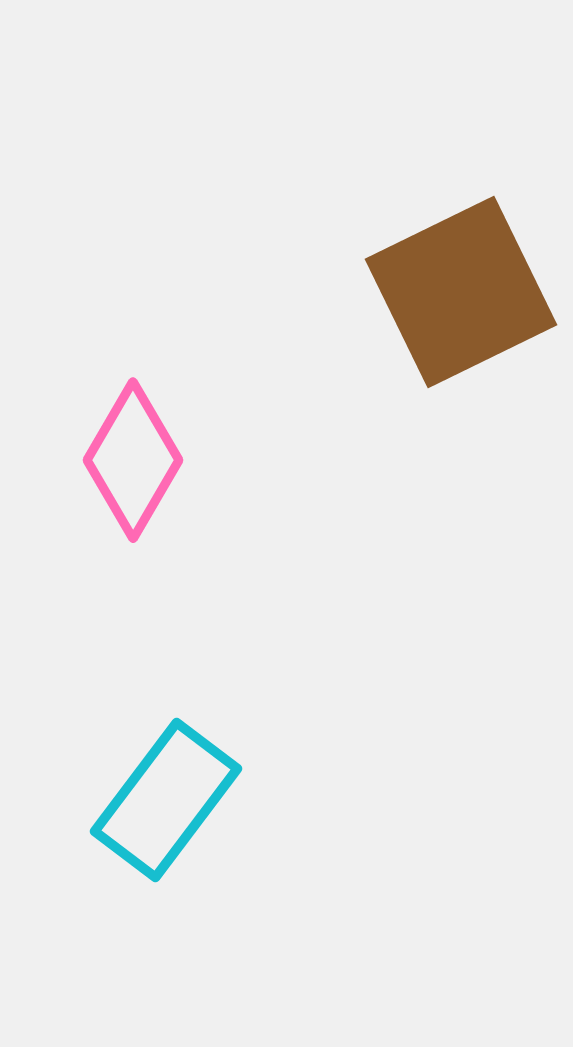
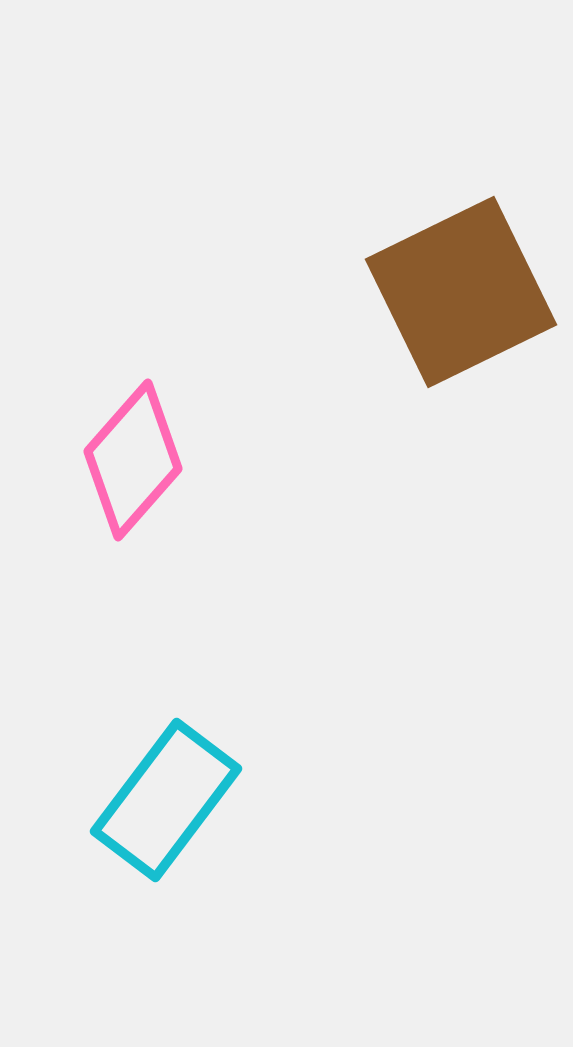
pink diamond: rotated 11 degrees clockwise
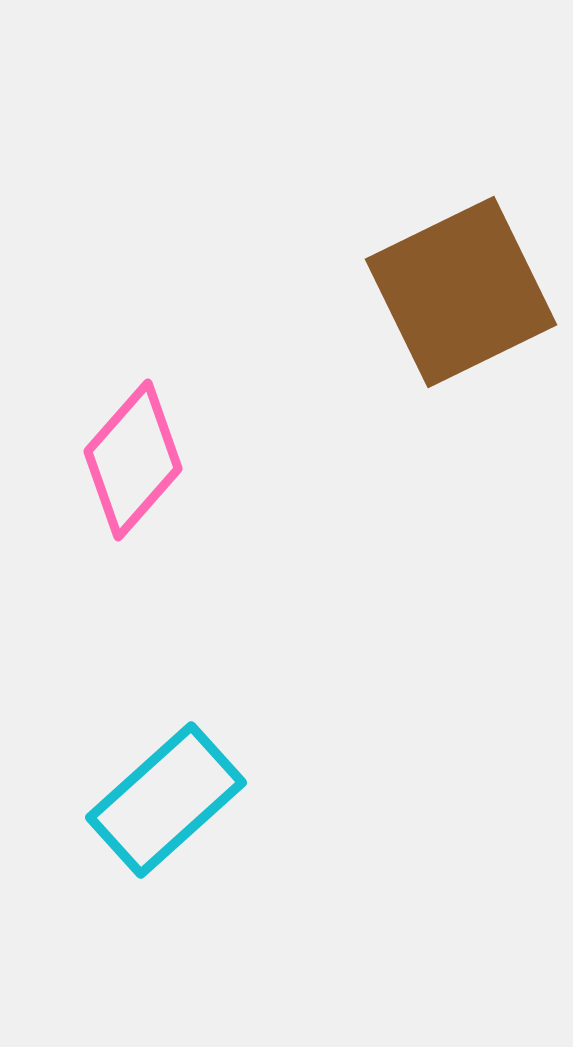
cyan rectangle: rotated 11 degrees clockwise
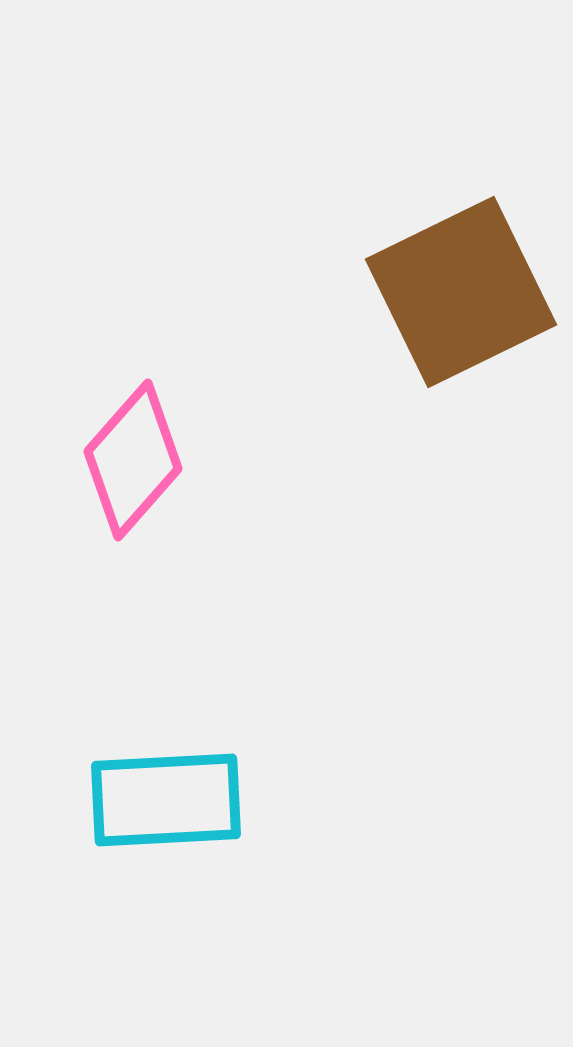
cyan rectangle: rotated 39 degrees clockwise
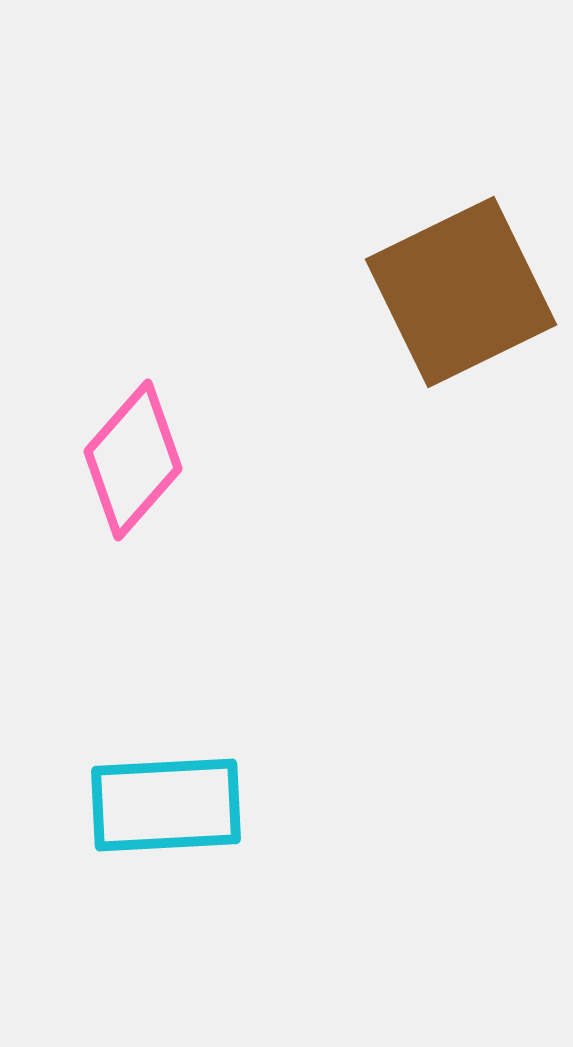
cyan rectangle: moved 5 px down
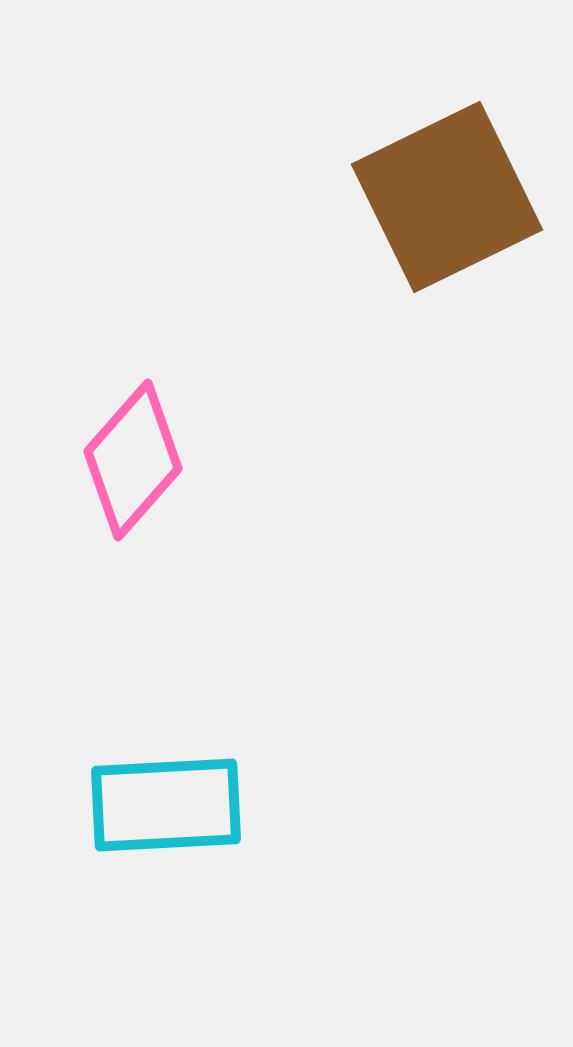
brown square: moved 14 px left, 95 px up
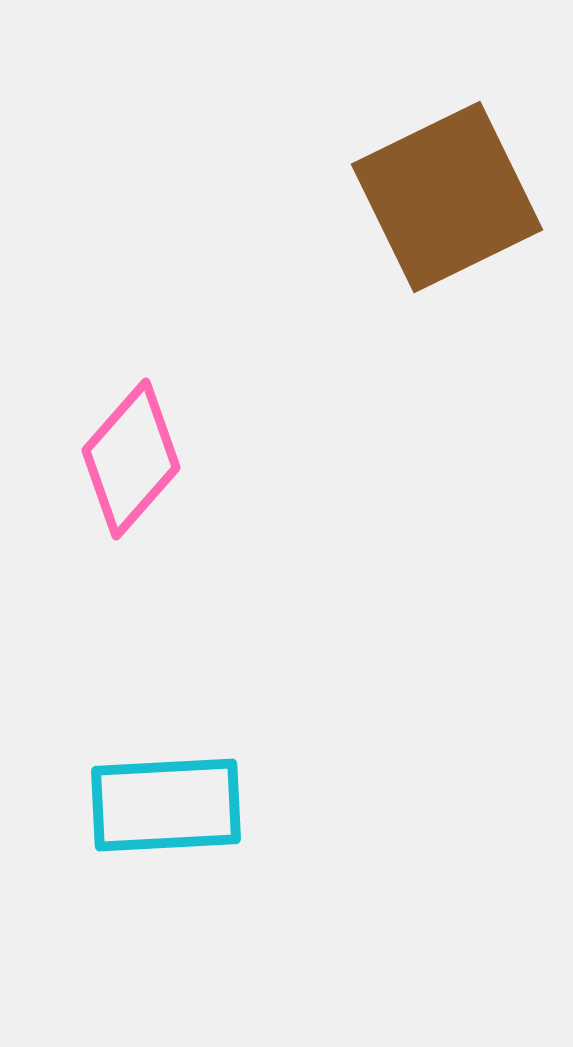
pink diamond: moved 2 px left, 1 px up
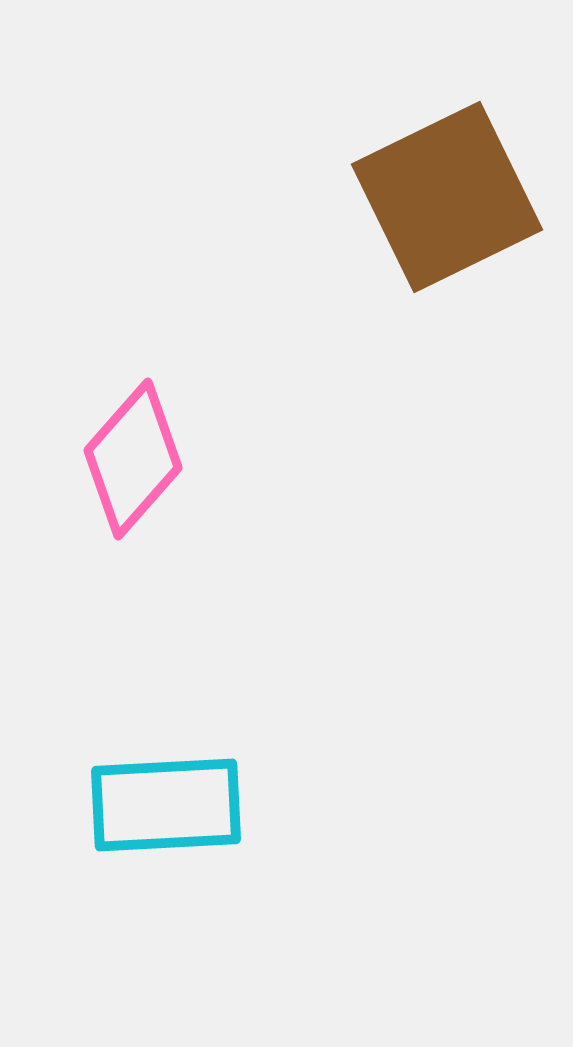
pink diamond: moved 2 px right
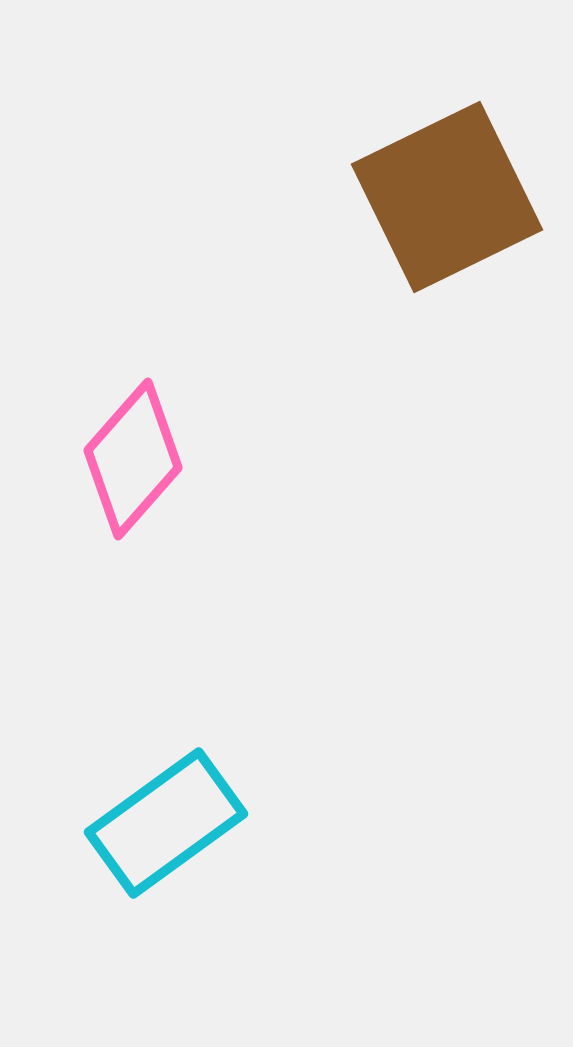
cyan rectangle: moved 18 px down; rotated 33 degrees counterclockwise
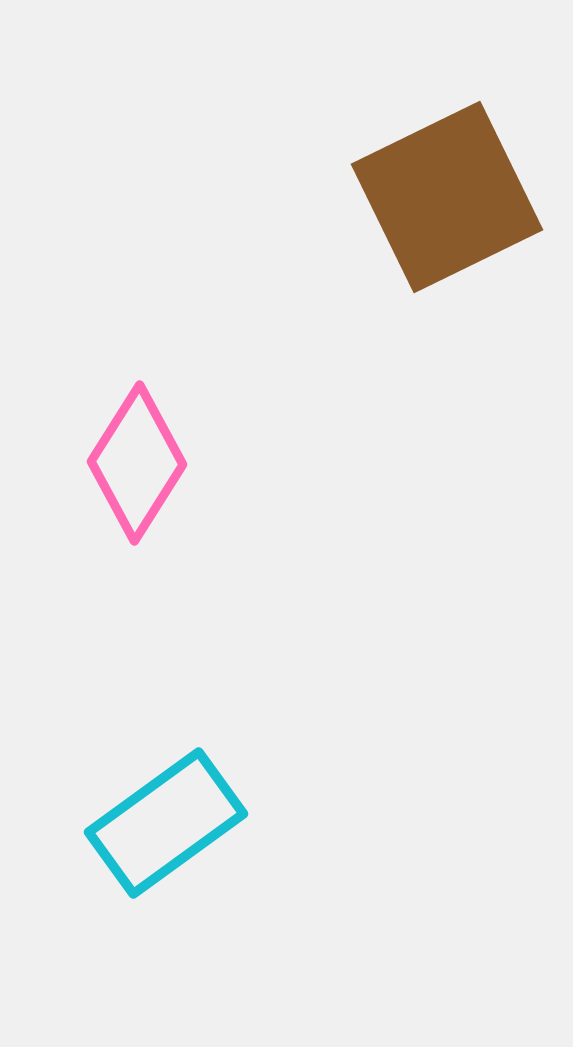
pink diamond: moved 4 px right, 4 px down; rotated 9 degrees counterclockwise
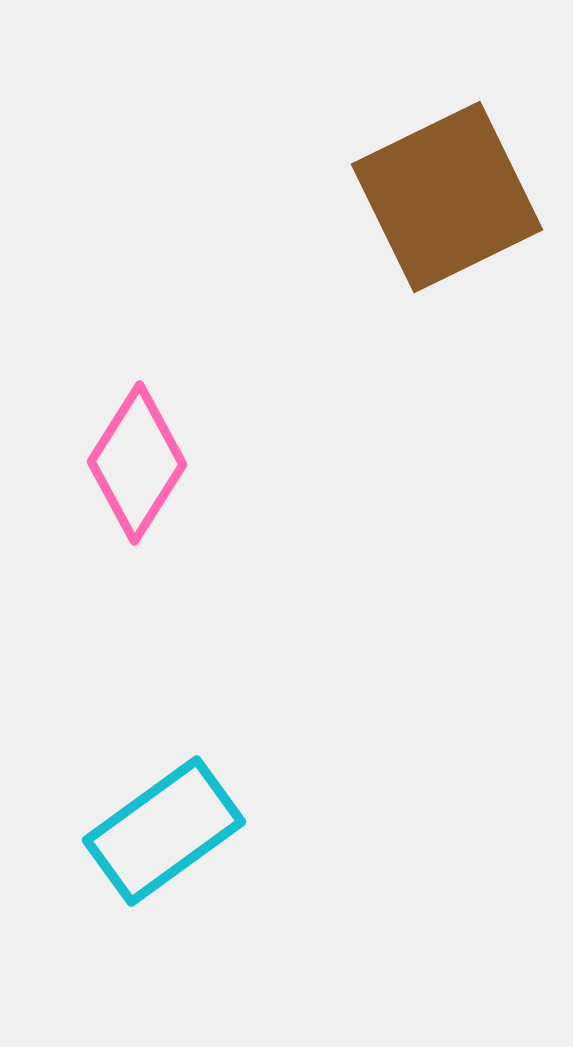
cyan rectangle: moved 2 px left, 8 px down
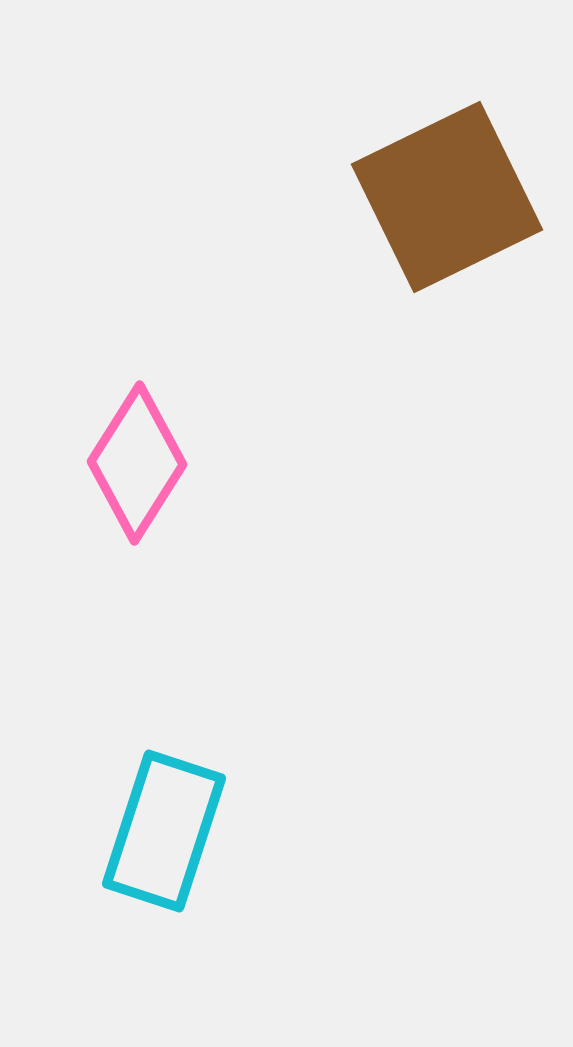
cyan rectangle: rotated 36 degrees counterclockwise
